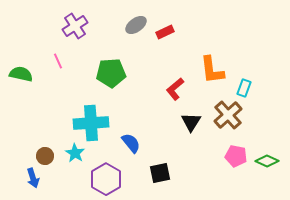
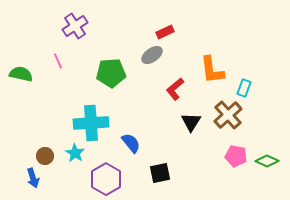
gray ellipse: moved 16 px right, 30 px down
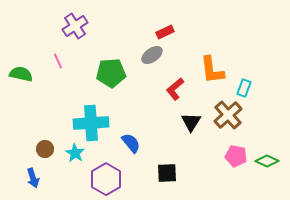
brown circle: moved 7 px up
black square: moved 7 px right; rotated 10 degrees clockwise
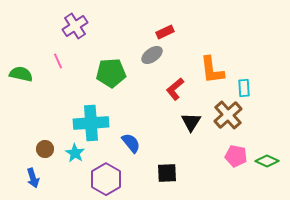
cyan rectangle: rotated 24 degrees counterclockwise
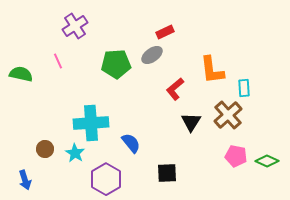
green pentagon: moved 5 px right, 9 px up
blue arrow: moved 8 px left, 2 px down
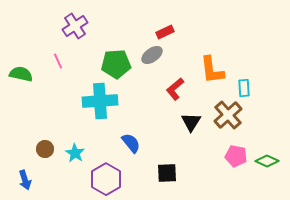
cyan cross: moved 9 px right, 22 px up
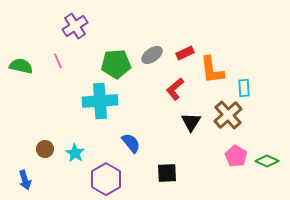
red rectangle: moved 20 px right, 21 px down
green semicircle: moved 8 px up
pink pentagon: rotated 20 degrees clockwise
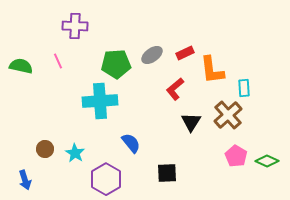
purple cross: rotated 35 degrees clockwise
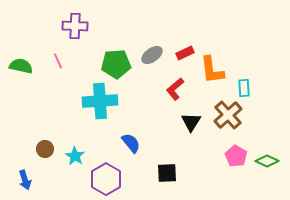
cyan star: moved 3 px down
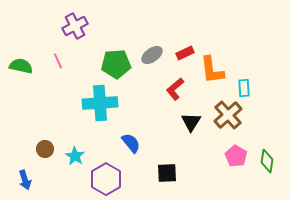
purple cross: rotated 30 degrees counterclockwise
cyan cross: moved 2 px down
green diamond: rotated 75 degrees clockwise
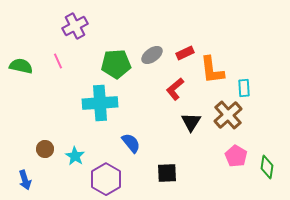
green diamond: moved 6 px down
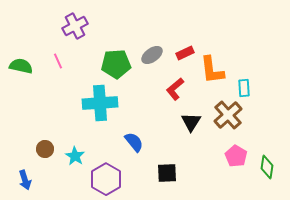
blue semicircle: moved 3 px right, 1 px up
